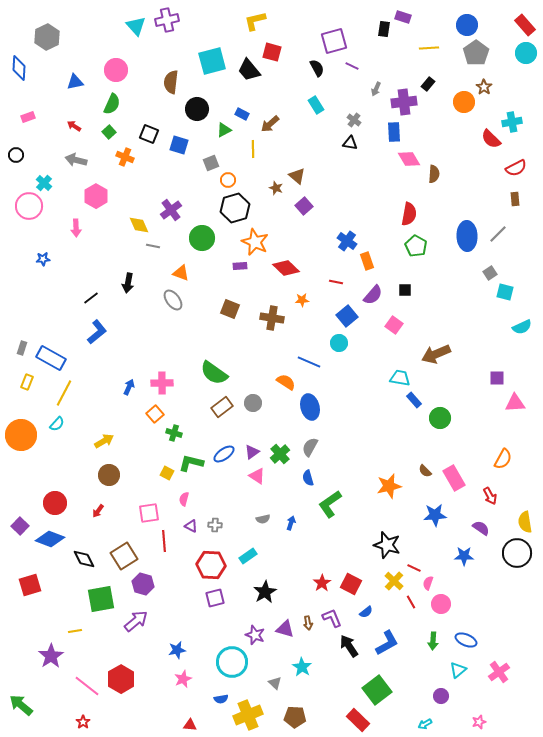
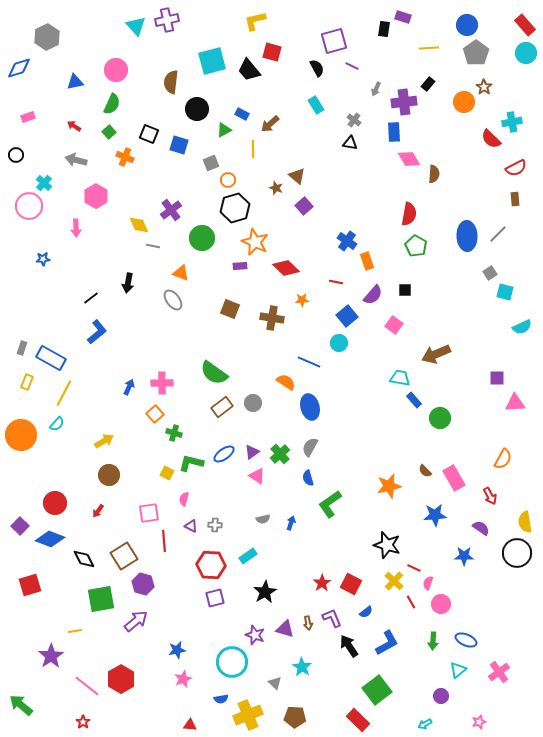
blue diamond at (19, 68): rotated 70 degrees clockwise
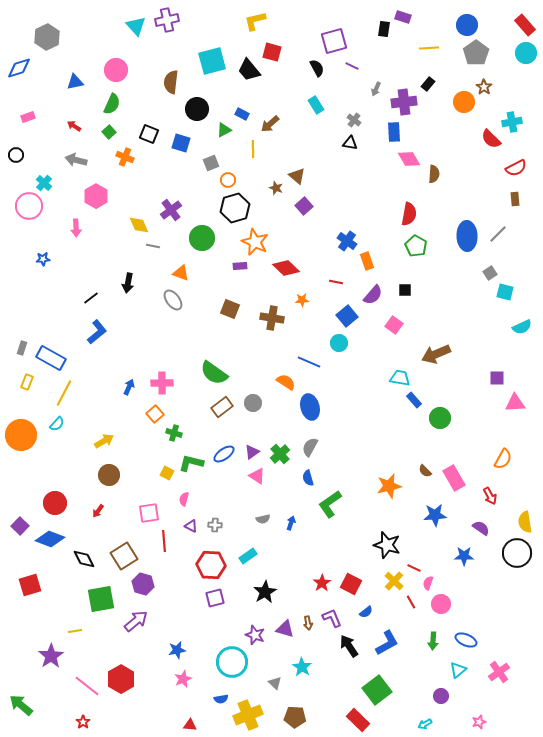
blue square at (179, 145): moved 2 px right, 2 px up
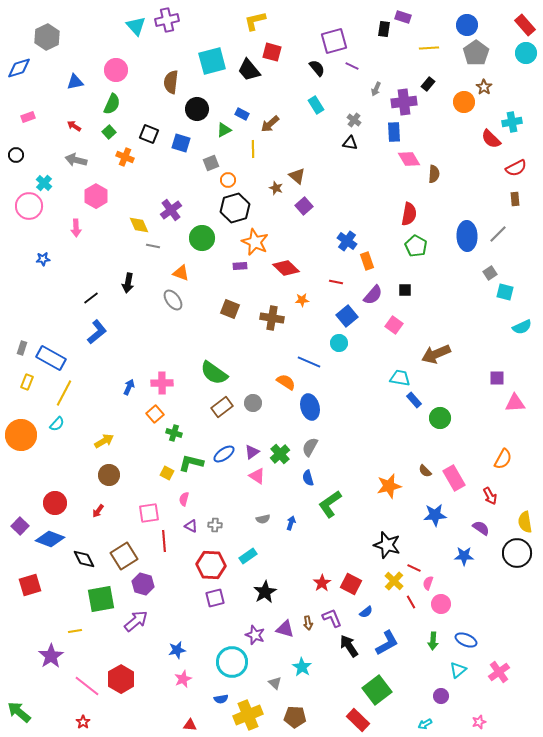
black semicircle at (317, 68): rotated 12 degrees counterclockwise
green arrow at (21, 705): moved 2 px left, 7 px down
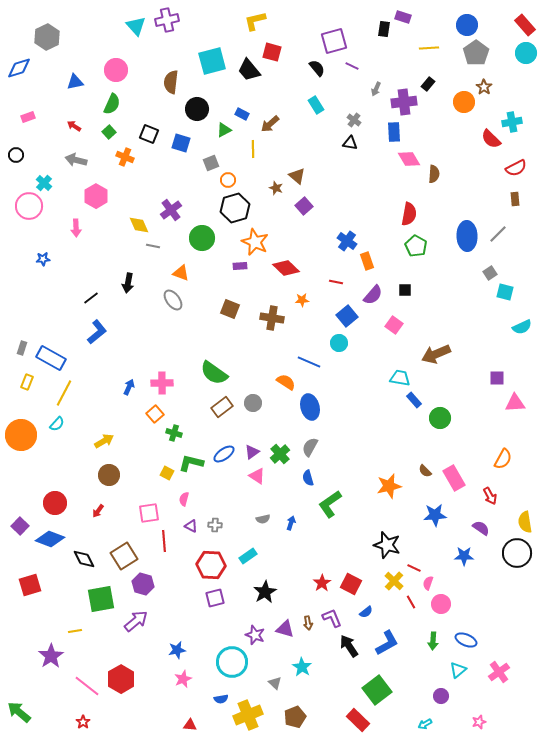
brown pentagon at (295, 717): rotated 25 degrees counterclockwise
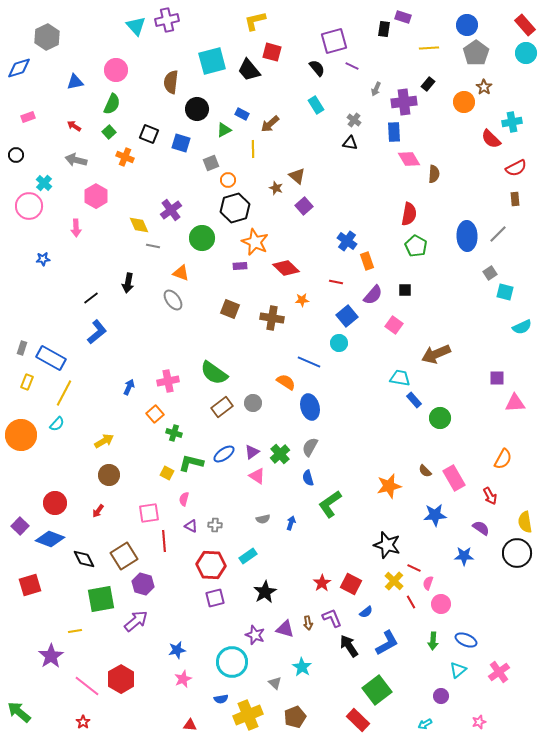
pink cross at (162, 383): moved 6 px right, 2 px up; rotated 10 degrees counterclockwise
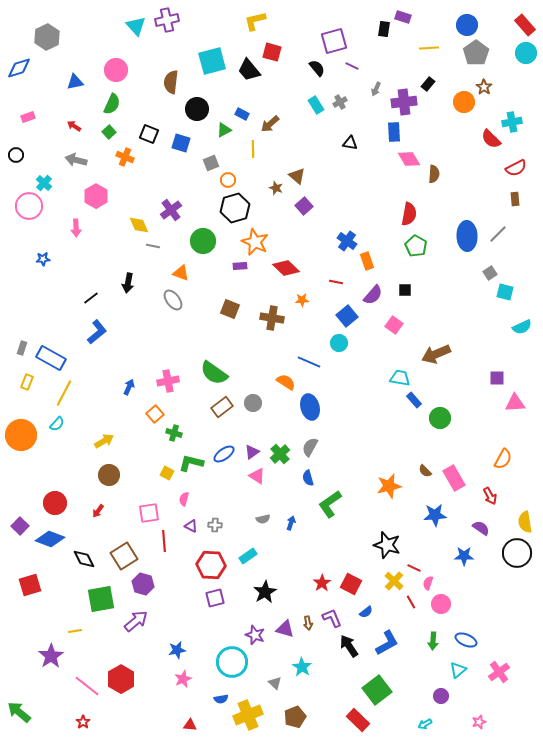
gray cross at (354, 120): moved 14 px left, 18 px up; rotated 24 degrees clockwise
green circle at (202, 238): moved 1 px right, 3 px down
